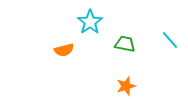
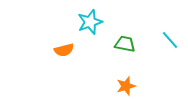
cyan star: rotated 15 degrees clockwise
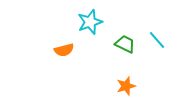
cyan line: moved 13 px left
green trapezoid: rotated 15 degrees clockwise
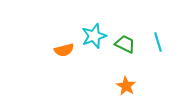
cyan star: moved 4 px right, 14 px down
cyan line: moved 1 px right, 2 px down; rotated 24 degrees clockwise
orange star: rotated 24 degrees counterclockwise
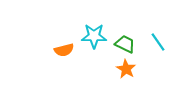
cyan star: rotated 20 degrees clockwise
cyan line: rotated 18 degrees counterclockwise
orange star: moved 17 px up
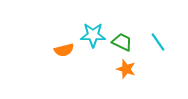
cyan star: moved 1 px left, 1 px up
green trapezoid: moved 3 px left, 2 px up
orange star: rotated 12 degrees counterclockwise
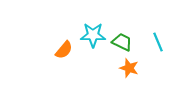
cyan line: rotated 12 degrees clockwise
orange semicircle: rotated 36 degrees counterclockwise
orange star: moved 3 px right, 1 px up
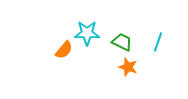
cyan star: moved 6 px left, 2 px up
cyan line: rotated 42 degrees clockwise
orange star: moved 1 px left, 1 px up
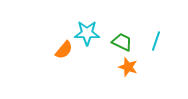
cyan line: moved 2 px left, 1 px up
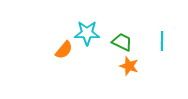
cyan line: moved 6 px right; rotated 18 degrees counterclockwise
orange star: moved 1 px right, 1 px up
